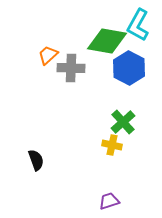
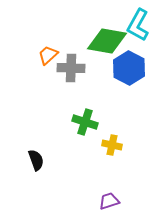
green cross: moved 38 px left; rotated 30 degrees counterclockwise
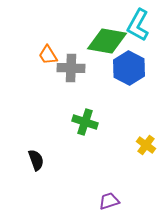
orange trapezoid: rotated 80 degrees counterclockwise
yellow cross: moved 34 px right; rotated 24 degrees clockwise
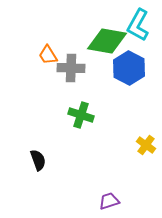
green cross: moved 4 px left, 7 px up
black semicircle: moved 2 px right
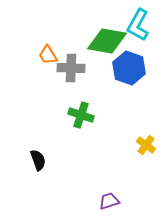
blue hexagon: rotated 8 degrees counterclockwise
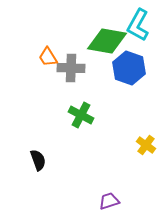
orange trapezoid: moved 2 px down
green cross: rotated 10 degrees clockwise
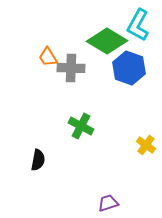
green diamond: rotated 21 degrees clockwise
green cross: moved 11 px down
black semicircle: rotated 30 degrees clockwise
purple trapezoid: moved 1 px left, 2 px down
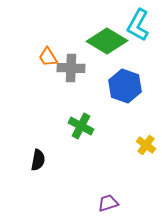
blue hexagon: moved 4 px left, 18 px down
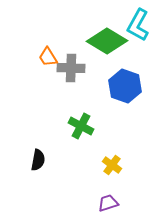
yellow cross: moved 34 px left, 20 px down
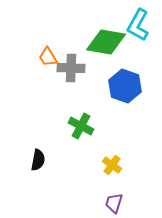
green diamond: moved 1 px left, 1 px down; rotated 21 degrees counterclockwise
purple trapezoid: moved 6 px right; rotated 55 degrees counterclockwise
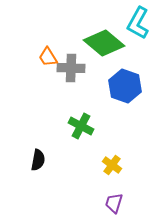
cyan L-shape: moved 2 px up
green diamond: moved 2 px left, 1 px down; rotated 30 degrees clockwise
